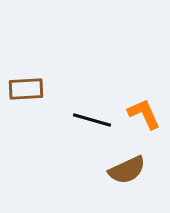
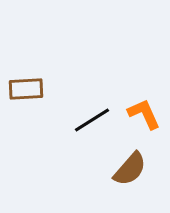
black line: rotated 48 degrees counterclockwise
brown semicircle: moved 3 px right, 1 px up; rotated 24 degrees counterclockwise
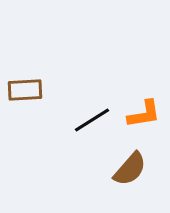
brown rectangle: moved 1 px left, 1 px down
orange L-shape: rotated 105 degrees clockwise
